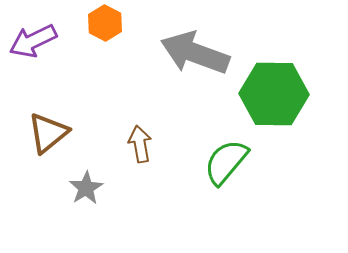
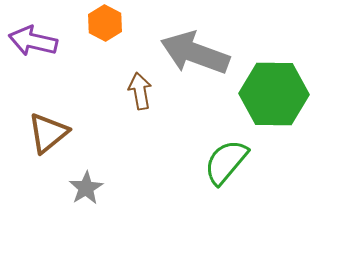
purple arrow: rotated 39 degrees clockwise
brown arrow: moved 53 px up
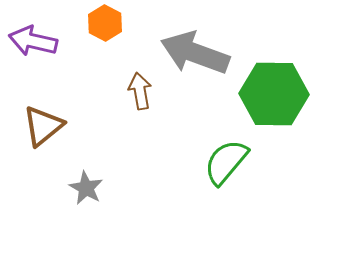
brown triangle: moved 5 px left, 7 px up
gray star: rotated 12 degrees counterclockwise
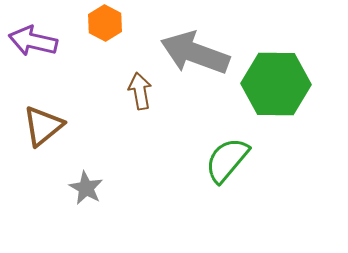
green hexagon: moved 2 px right, 10 px up
green semicircle: moved 1 px right, 2 px up
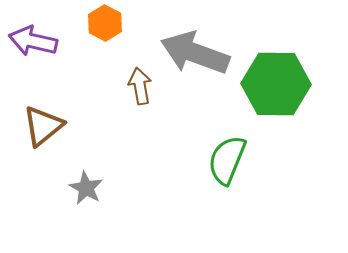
brown arrow: moved 5 px up
green semicircle: rotated 18 degrees counterclockwise
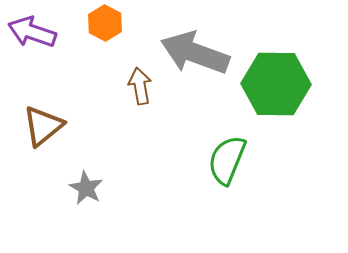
purple arrow: moved 1 px left, 9 px up; rotated 6 degrees clockwise
